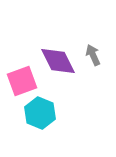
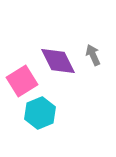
pink square: rotated 12 degrees counterclockwise
cyan hexagon: rotated 16 degrees clockwise
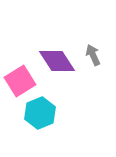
purple diamond: moved 1 px left; rotated 6 degrees counterclockwise
pink square: moved 2 px left
